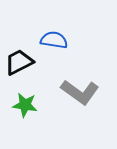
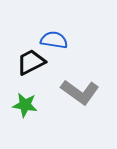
black trapezoid: moved 12 px right
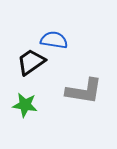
black trapezoid: rotated 8 degrees counterclockwise
gray L-shape: moved 4 px right, 1 px up; rotated 27 degrees counterclockwise
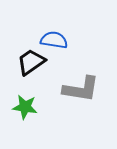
gray L-shape: moved 3 px left, 2 px up
green star: moved 2 px down
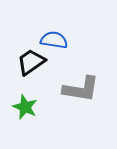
green star: rotated 15 degrees clockwise
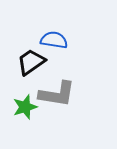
gray L-shape: moved 24 px left, 5 px down
green star: rotated 30 degrees clockwise
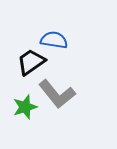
gray L-shape: rotated 42 degrees clockwise
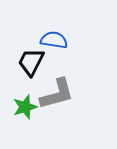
black trapezoid: rotated 28 degrees counterclockwise
gray L-shape: rotated 66 degrees counterclockwise
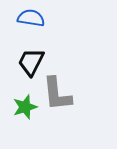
blue semicircle: moved 23 px left, 22 px up
gray L-shape: rotated 99 degrees clockwise
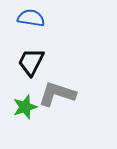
gray L-shape: rotated 114 degrees clockwise
